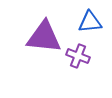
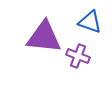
blue triangle: rotated 25 degrees clockwise
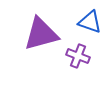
purple triangle: moved 3 px left, 3 px up; rotated 21 degrees counterclockwise
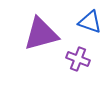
purple cross: moved 3 px down
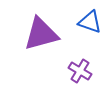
purple cross: moved 2 px right, 12 px down; rotated 10 degrees clockwise
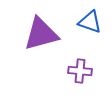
purple cross: rotated 25 degrees counterclockwise
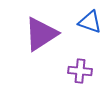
purple triangle: rotated 18 degrees counterclockwise
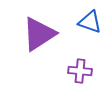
purple triangle: moved 2 px left
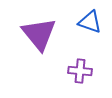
purple triangle: rotated 36 degrees counterclockwise
